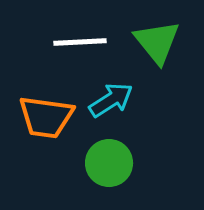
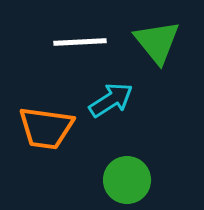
orange trapezoid: moved 11 px down
green circle: moved 18 px right, 17 px down
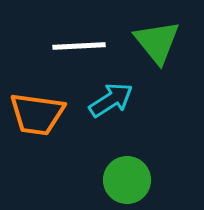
white line: moved 1 px left, 4 px down
orange trapezoid: moved 9 px left, 14 px up
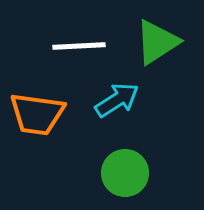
green triangle: rotated 36 degrees clockwise
cyan arrow: moved 6 px right
green circle: moved 2 px left, 7 px up
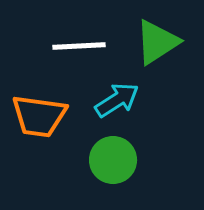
orange trapezoid: moved 2 px right, 2 px down
green circle: moved 12 px left, 13 px up
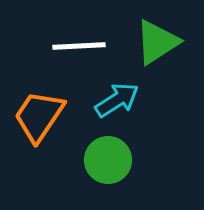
orange trapezoid: rotated 116 degrees clockwise
green circle: moved 5 px left
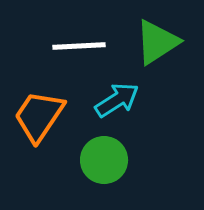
green circle: moved 4 px left
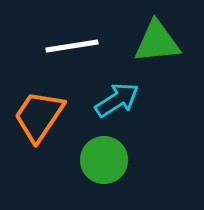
green triangle: rotated 27 degrees clockwise
white line: moved 7 px left; rotated 6 degrees counterclockwise
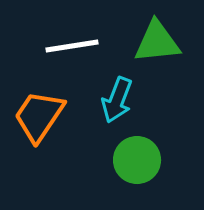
cyan arrow: rotated 144 degrees clockwise
green circle: moved 33 px right
